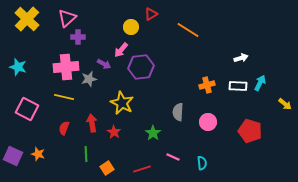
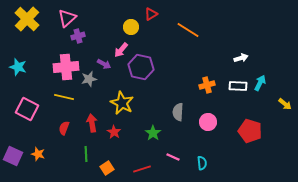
purple cross: moved 1 px up; rotated 16 degrees counterclockwise
purple hexagon: rotated 20 degrees clockwise
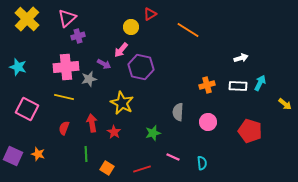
red triangle: moved 1 px left
green star: rotated 21 degrees clockwise
orange square: rotated 24 degrees counterclockwise
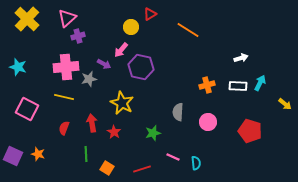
cyan semicircle: moved 6 px left
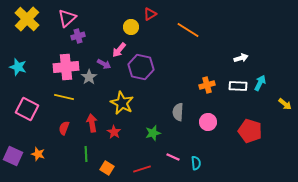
pink arrow: moved 2 px left
gray star: moved 2 px up; rotated 21 degrees counterclockwise
